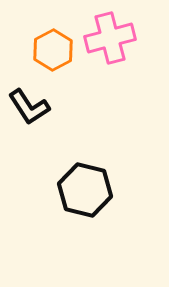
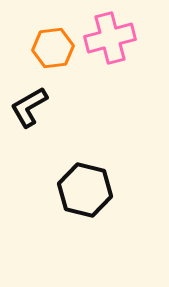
orange hexagon: moved 2 px up; rotated 21 degrees clockwise
black L-shape: rotated 93 degrees clockwise
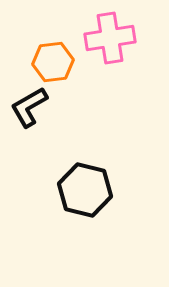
pink cross: rotated 6 degrees clockwise
orange hexagon: moved 14 px down
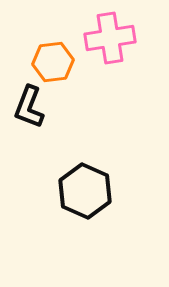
black L-shape: rotated 39 degrees counterclockwise
black hexagon: moved 1 px down; rotated 10 degrees clockwise
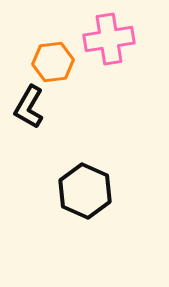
pink cross: moved 1 px left, 1 px down
black L-shape: rotated 9 degrees clockwise
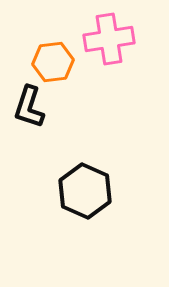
black L-shape: rotated 12 degrees counterclockwise
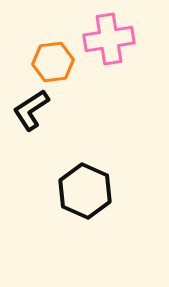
black L-shape: moved 2 px right, 3 px down; rotated 39 degrees clockwise
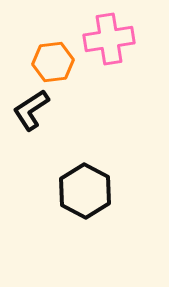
black hexagon: rotated 4 degrees clockwise
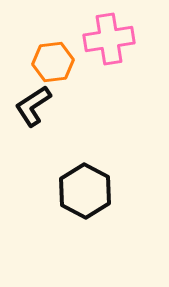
black L-shape: moved 2 px right, 4 px up
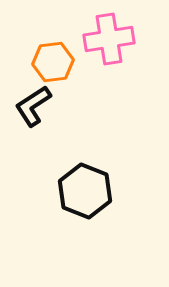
black hexagon: rotated 6 degrees counterclockwise
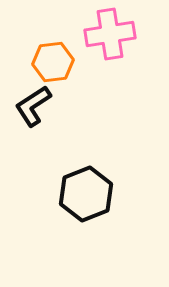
pink cross: moved 1 px right, 5 px up
black hexagon: moved 1 px right, 3 px down; rotated 16 degrees clockwise
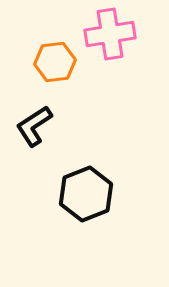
orange hexagon: moved 2 px right
black L-shape: moved 1 px right, 20 px down
